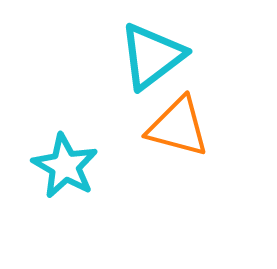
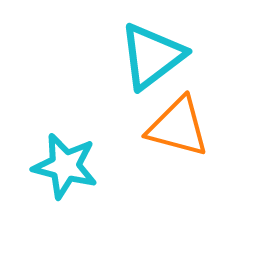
cyan star: rotated 16 degrees counterclockwise
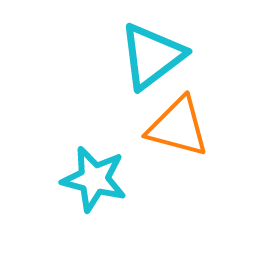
cyan star: moved 29 px right, 13 px down
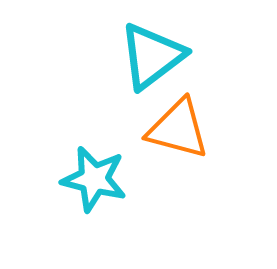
orange triangle: moved 2 px down
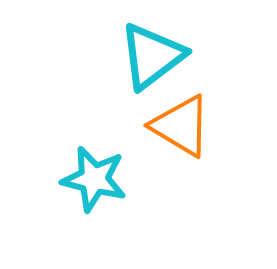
orange triangle: moved 3 px right, 3 px up; rotated 16 degrees clockwise
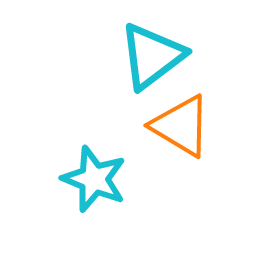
cyan star: rotated 8 degrees clockwise
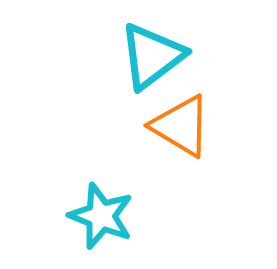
cyan star: moved 7 px right, 37 px down
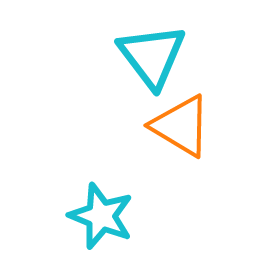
cyan triangle: rotated 30 degrees counterclockwise
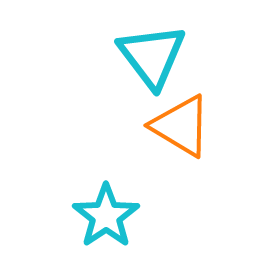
cyan star: moved 5 px right; rotated 16 degrees clockwise
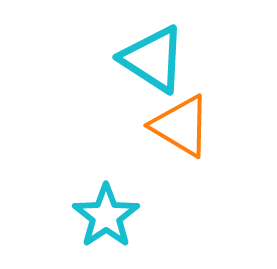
cyan triangle: moved 1 px right, 3 px down; rotated 20 degrees counterclockwise
